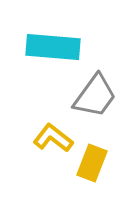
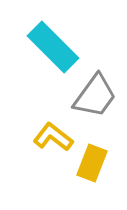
cyan rectangle: rotated 40 degrees clockwise
yellow L-shape: moved 1 px up
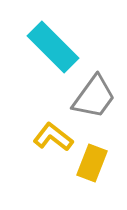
gray trapezoid: moved 1 px left, 1 px down
